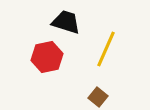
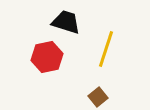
yellow line: rotated 6 degrees counterclockwise
brown square: rotated 12 degrees clockwise
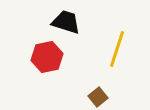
yellow line: moved 11 px right
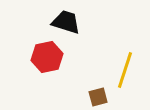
yellow line: moved 8 px right, 21 px down
brown square: rotated 24 degrees clockwise
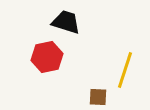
brown square: rotated 18 degrees clockwise
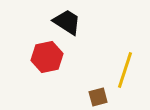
black trapezoid: moved 1 px right; rotated 16 degrees clockwise
brown square: rotated 18 degrees counterclockwise
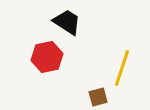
yellow line: moved 3 px left, 2 px up
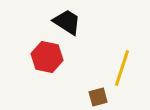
red hexagon: rotated 24 degrees clockwise
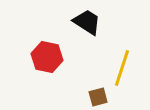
black trapezoid: moved 20 px right
